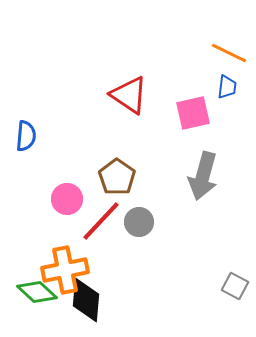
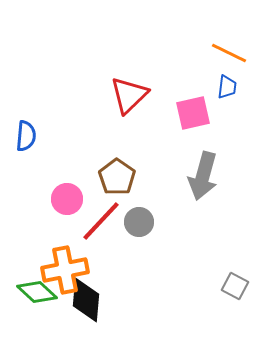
red triangle: rotated 42 degrees clockwise
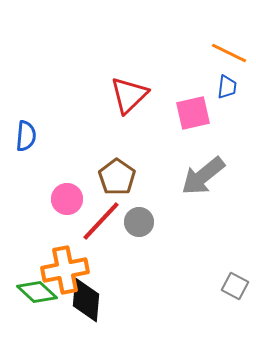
gray arrow: rotated 36 degrees clockwise
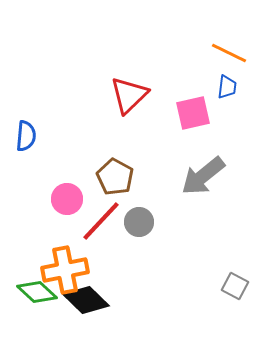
brown pentagon: moved 2 px left; rotated 6 degrees counterclockwise
black diamond: rotated 51 degrees counterclockwise
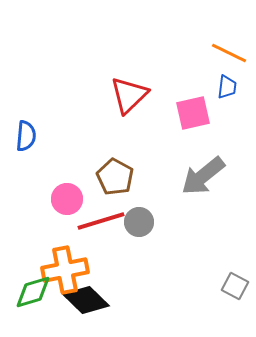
red line: rotated 30 degrees clockwise
green diamond: moved 4 px left; rotated 60 degrees counterclockwise
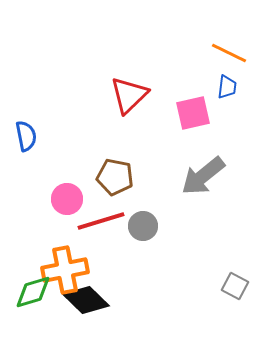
blue semicircle: rotated 16 degrees counterclockwise
brown pentagon: rotated 18 degrees counterclockwise
gray circle: moved 4 px right, 4 px down
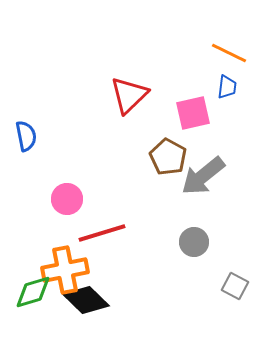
brown pentagon: moved 53 px right, 20 px up; rotated 18 degrees clockwise
red line: moved 1 px right, 12 px down
gray circle: moved 51 px right, 16 px down
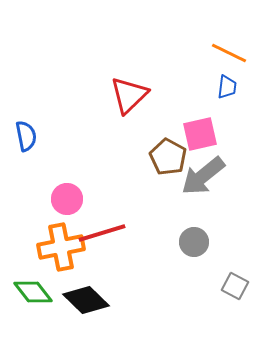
pink square: moved 7 px right, 21 px down
orange cross: moved 4 px left, 23 px up
green diamond: rotated 69 degrees clockwise
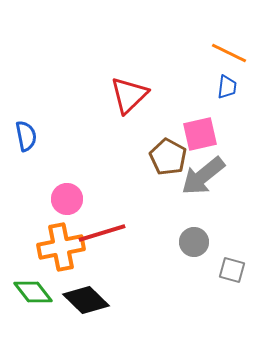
gray square: moved 3 px left, 16 px up; rotated 12 degrees counterclockwise
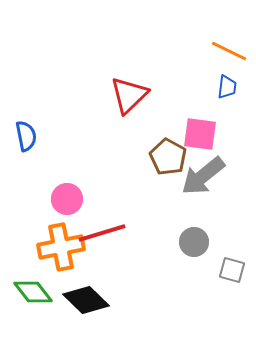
orange line: moved 2 px up
pink square: rotated 21 degrees clockwise
